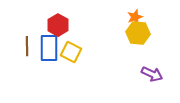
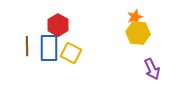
yellow square: moved 1 px down
purple arrow: moved 5 px up; rotated 40 degrees clockwise
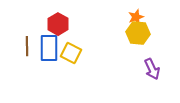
orange star: moved 1 px right
red hexagon: moved 1 px up
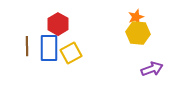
yellow square: rotated 35 degrees clockwise
purple arrow: rotated 85 degrees counterclockwise
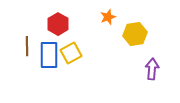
orange star: moved 28 px left
yellow hexagon: moved 3 px left, 1 px down; rotated 15 degrees counterclockwise
blue rectangle: moved 7 px down
purple arrow: rotated 65 degrees counterclockwise
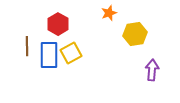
orange star: moved 1 px right, 4 px up
purple arrow: moved 1 px down
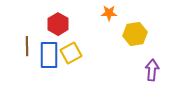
orange star: rotated 21 degrees clockwise
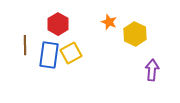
orange star: moved 9 px down; rotated 21 degrees clockwise
yellow hexagon: rotated 25 degrees counterclockwise
brown line: moved 2 px left, 1 px up
blue rectangle: rotated 8 degrees clockwise
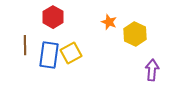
red hexagon: moved 5 px left, 7 px up
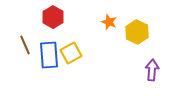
yellow hexagon: moved 2 px right, 2 px up
brown line: rotated 24 degrees counterclockwise
blue rectangle: rotated 12 degrees counterclockwise
